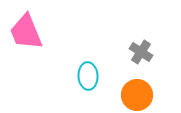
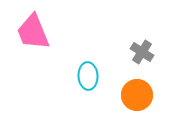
pink trapezoid: moved 7 px right
gray cross: moved 1 px right
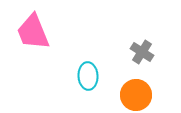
orange circle: moved 1 px left
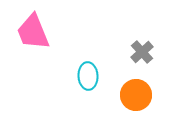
gray cross: rotated 15 degrees clockwise
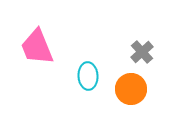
pink trapezoid: moved 4 px right, 15 px down
orange circle: moved 5 px left, 6 px up
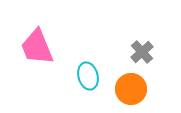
cyan ellipse: rotated 12 degrees counterclockwise
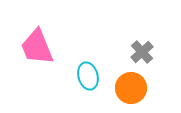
orange circle: moved 1 px up
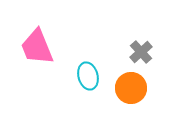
gray cross: moved 1 px left
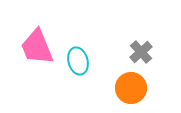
cyan ellipse: moved 10 px left, 15 px up
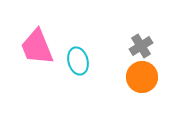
gray cross: moved 6 px up; rotated 10 degrees clockwise
orange circle: moved 11 px right, 11 px up
